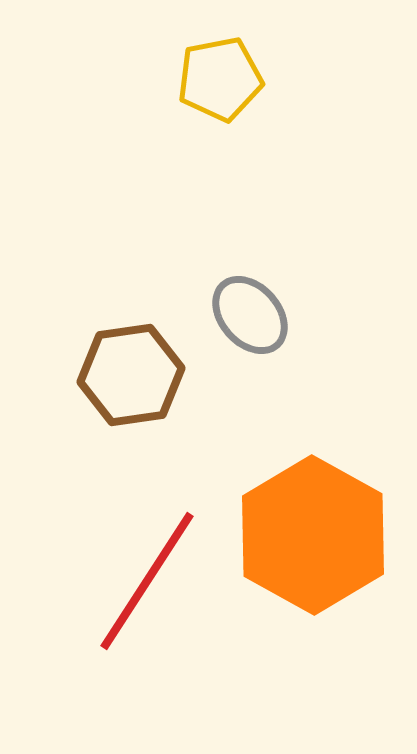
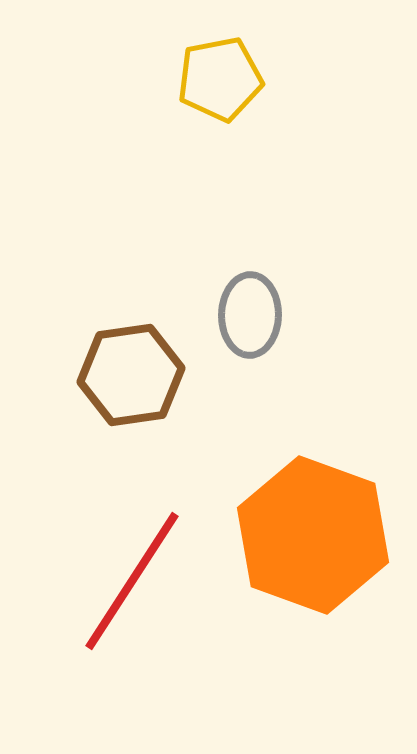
gray ellipse: rotated 42 degrees clockwise
orange hexagon: rotated 9 degrees counterclockwise
red line: moved 15 px left
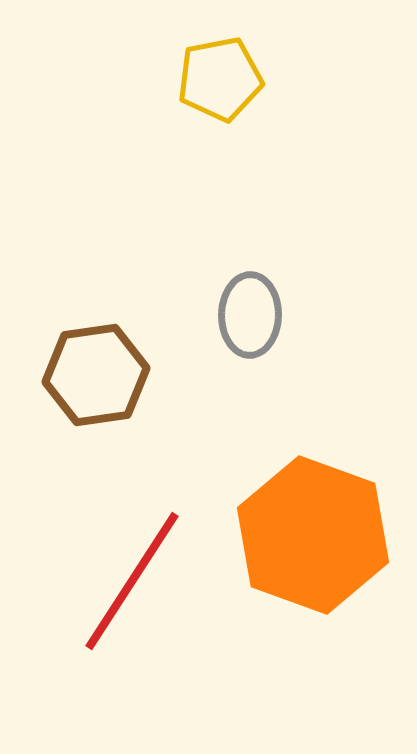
brown hexagon: moved 35 px left
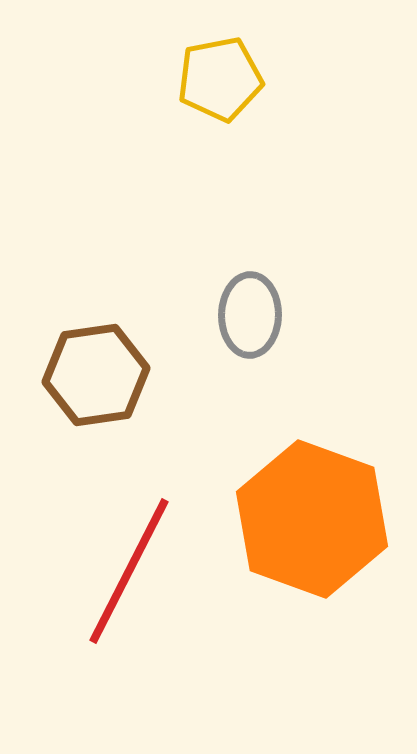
orange hexagon: moved 1 px left, 16 px up
red line: moved 3 px left, 10 px up; rotated 6 degrees counterclockwise
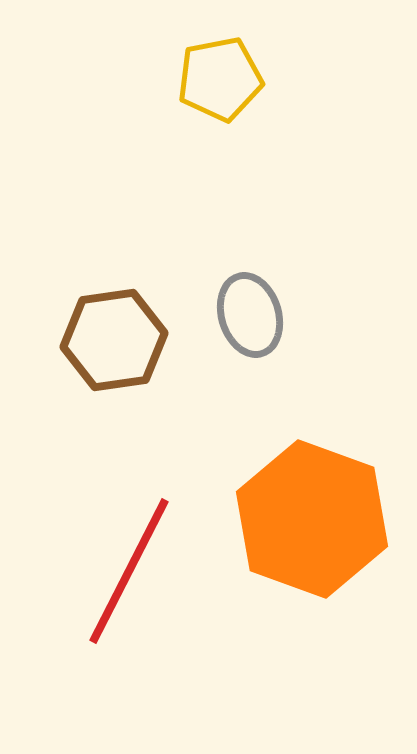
gray ellipse: rotated 18 degrees counterclockwise
brown hexagon: moved 18 px right, 35 px up
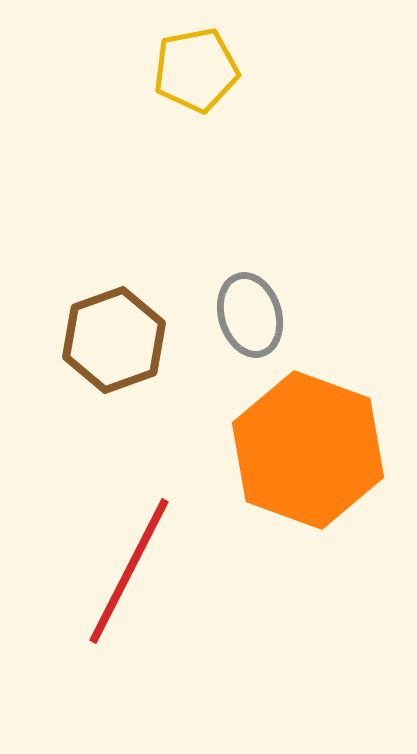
yellow pentagon: moved 24 px left, 9 px up
brown hexagon: rotated 12 degrees counterclockwise
orange hexagon: moved 4 px left, 69 px up
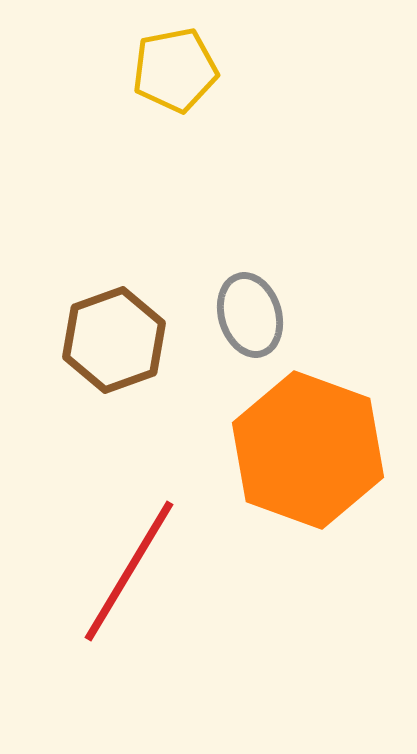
yellow pentagon: moved 21 px left
red line: rotated 4 degrees clockwise
